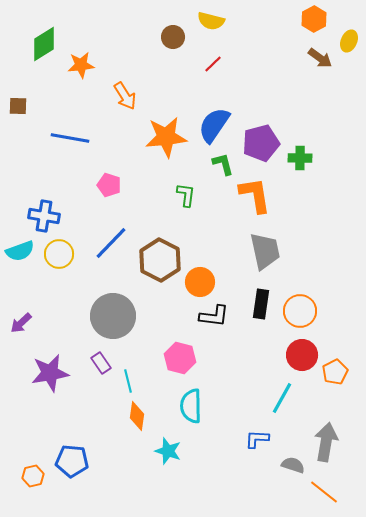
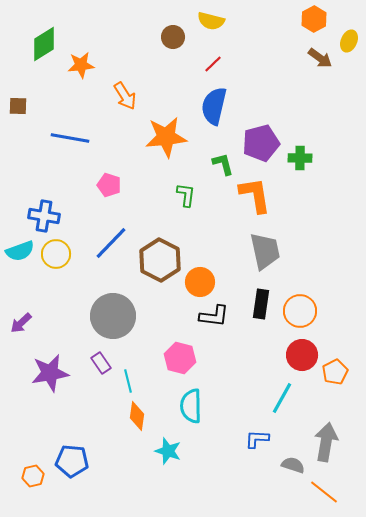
blue semicircle at (214, 125): moved 19 px up; rotated 21 degrees counterclockwise
yellow circle at (59, 254): moved 3 px left
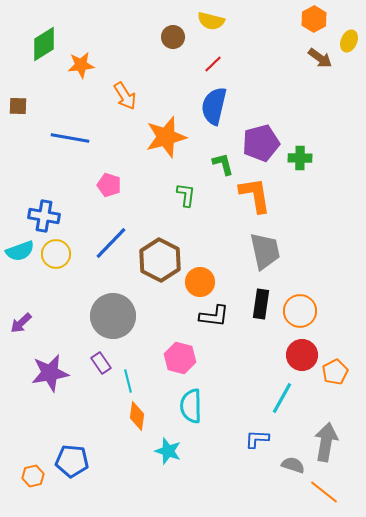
orange star at (166, 137): rotated 9 degrees counterclockwise
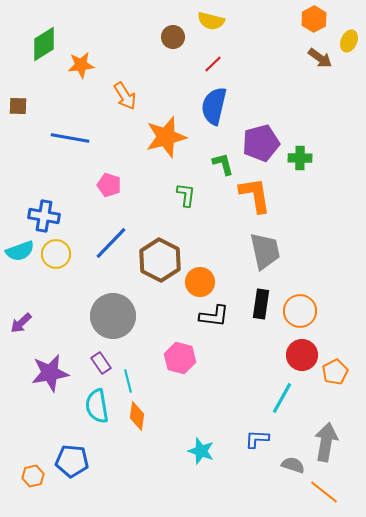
cyan semicircle at (191, 406): moved 94 px left; rotated 8 degrees counterclockwise
cyan star at (168, 451): moved 33 px right
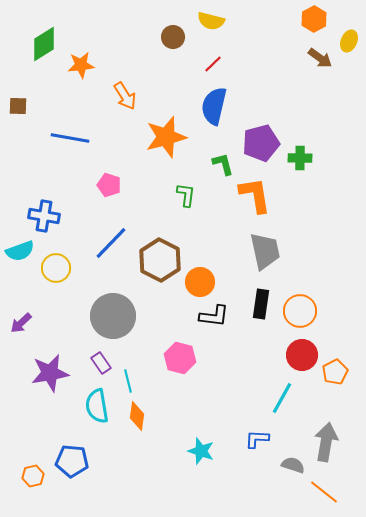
yellow circle at (56, 254): moved 14 px down
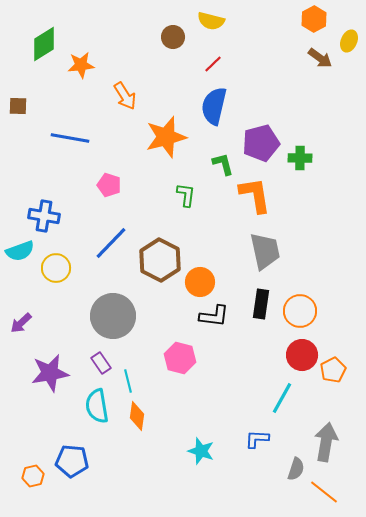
orange pentagon at (335, 372): moved 2 px left, 2 px up
gray semicircle at (293, 465): moved 3 px right, 4 px down; rotated 90 degrees clockwise
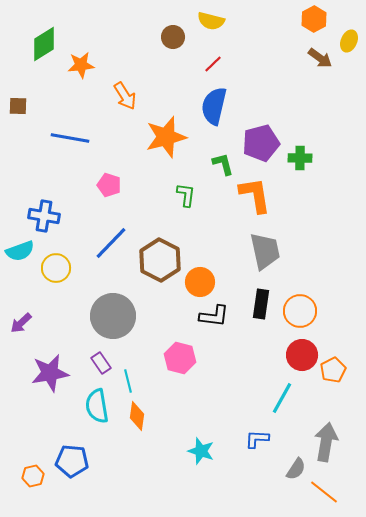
gray semicircle at (296, 469): rotated 15 degrees clockwise
